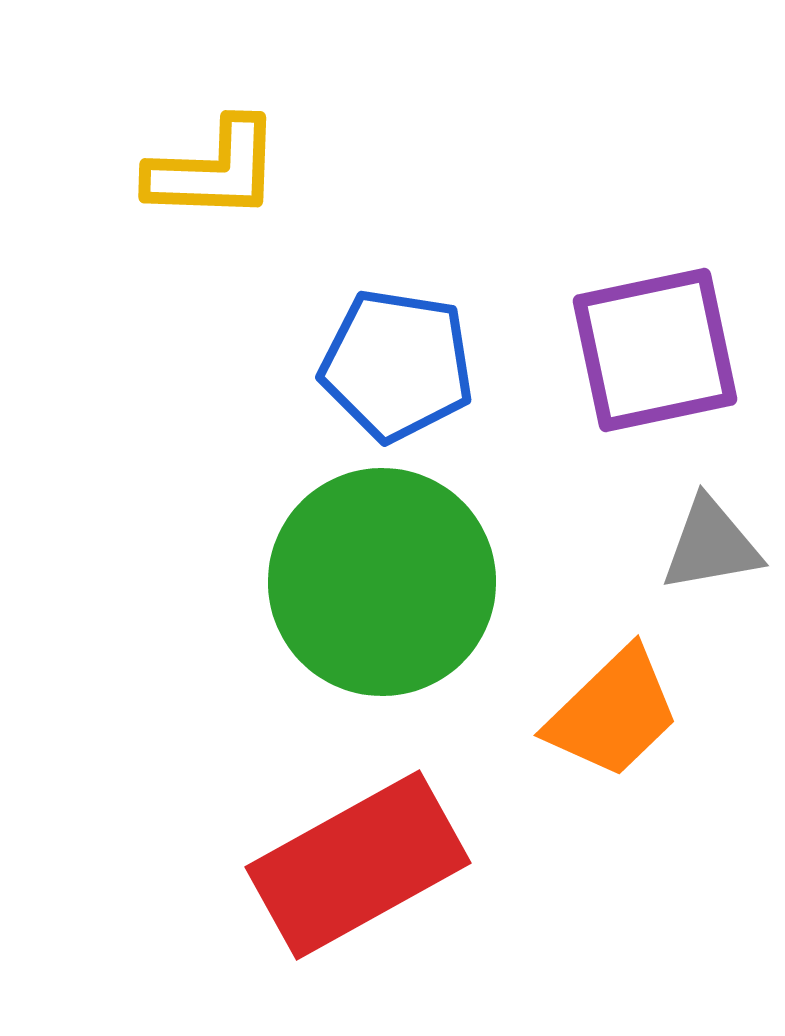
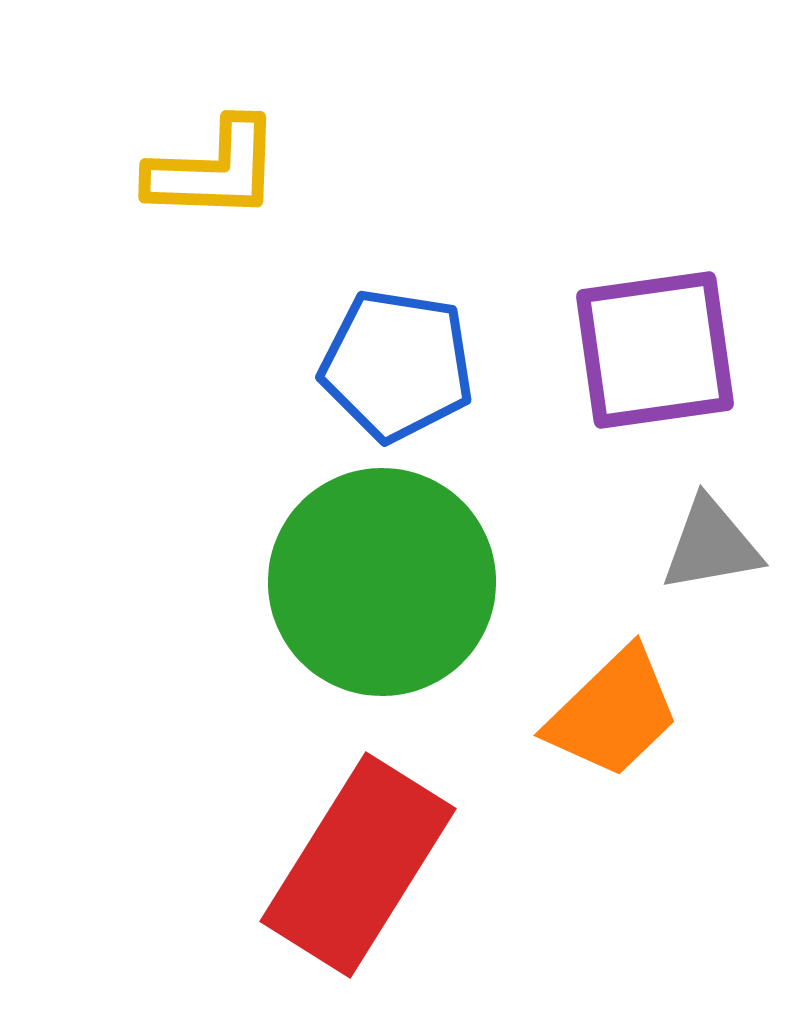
purple square: rotated 4 degrees clockwise
red rectangle: rotated 29 degrees counterclockwise
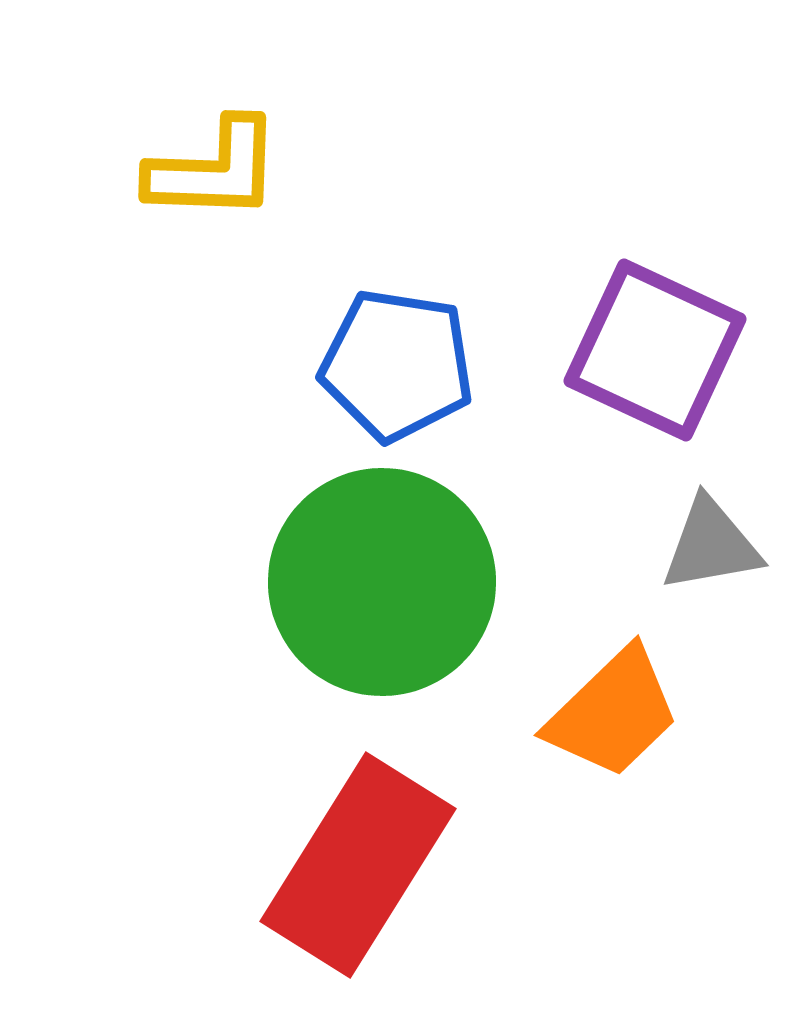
purple square: rotated 33 degrees clockwise
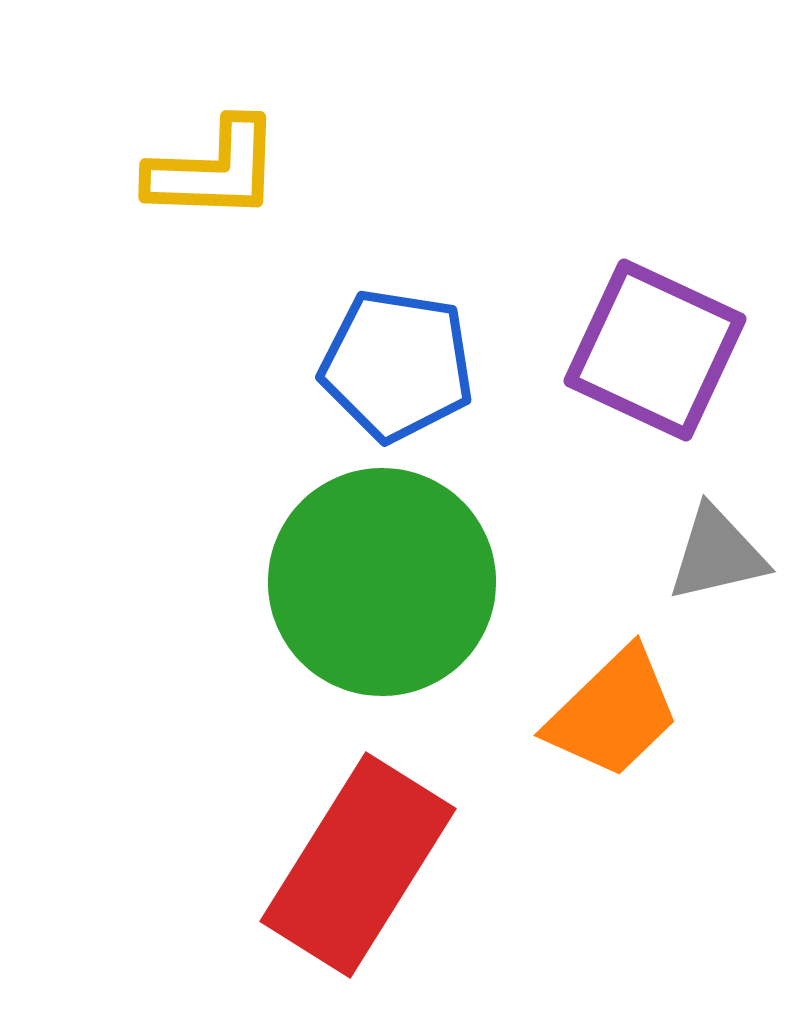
gray triangle: moved 6 px right, 9 px down; rotated 3 degrees counterclockwise
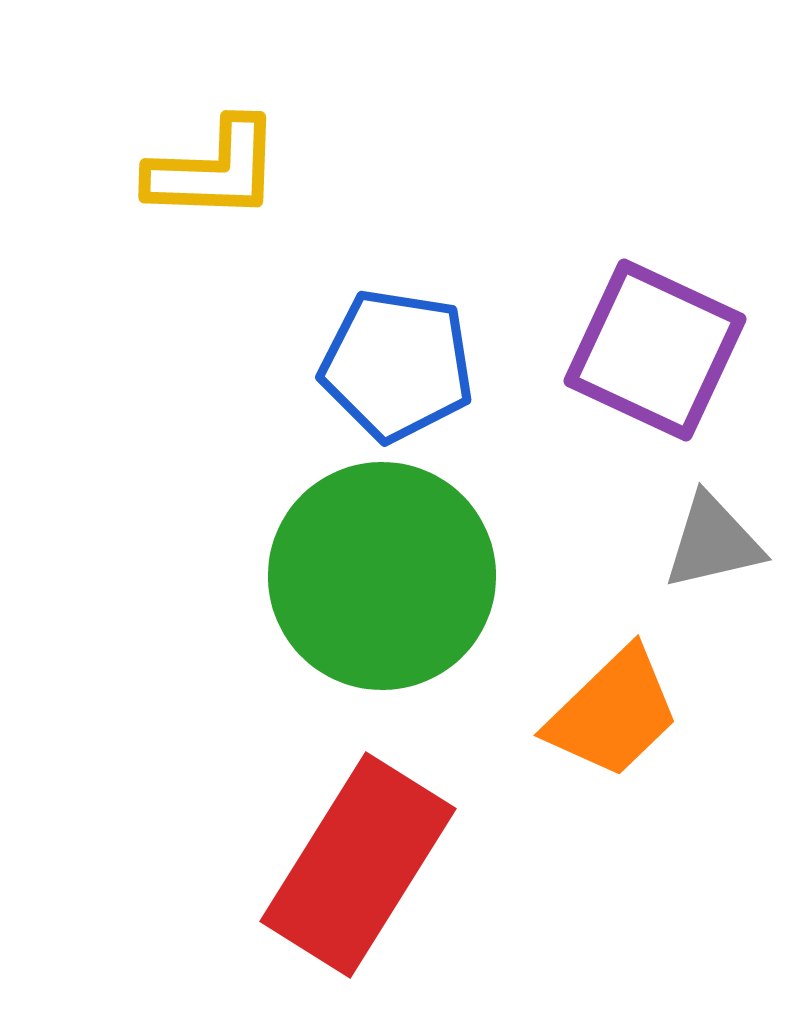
gray triangle: moved 4 px left, 12 px up
green circle: moved 6 px up
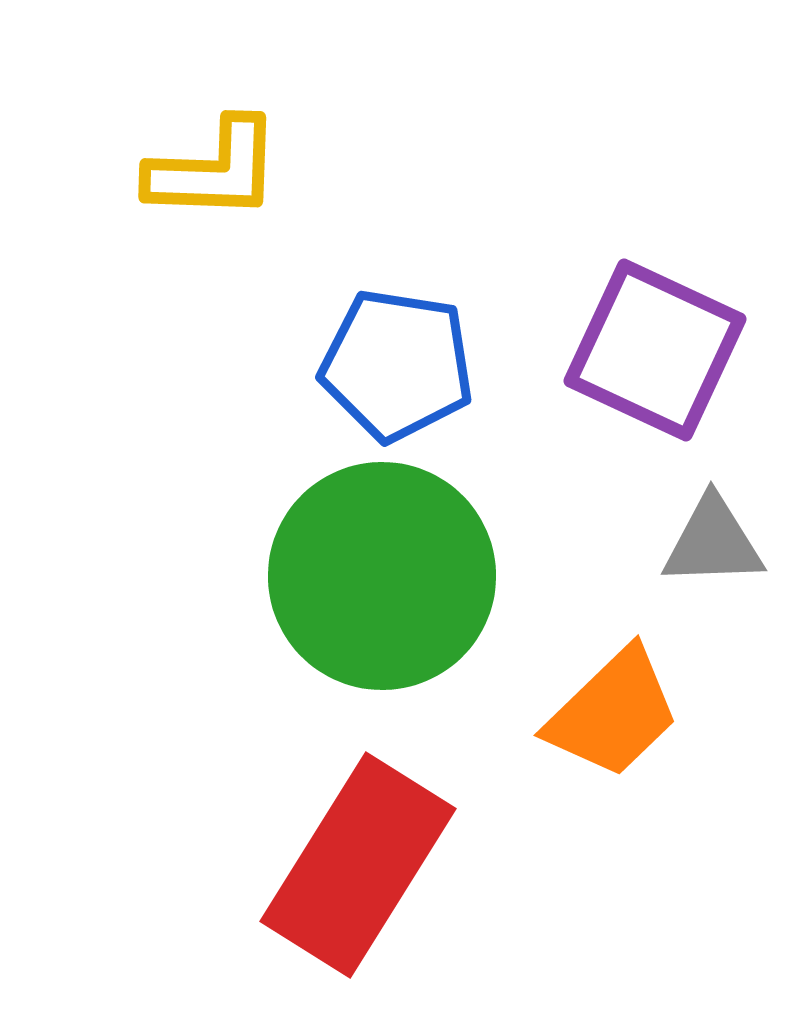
gray triangle: rotated 11 degrees clockwise
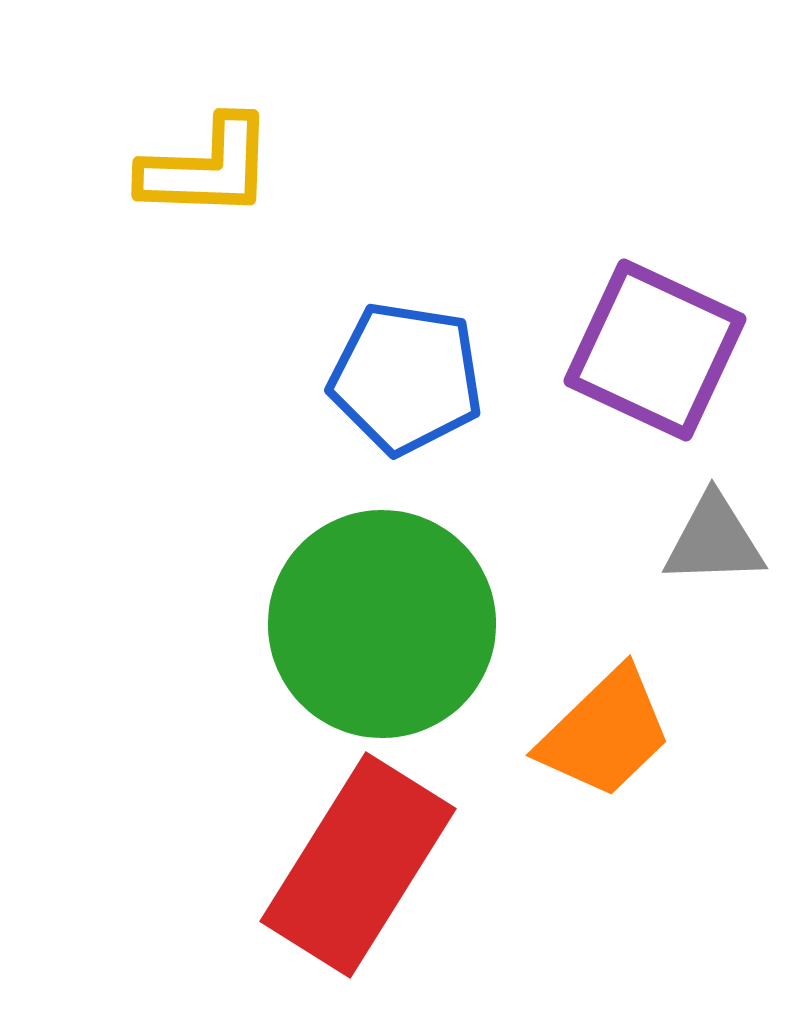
yellow L-shape: moved 7 px left, 2 px up
blue pentagon: moved 9 px right, 13 px down
gray triangle: moved 1 px right, 2 px up
green circle: moved 48 px down
orange trapezoid: moved 8 px left, 20 px down
